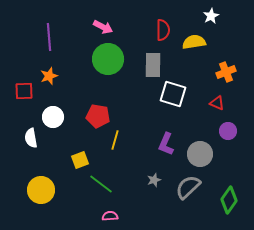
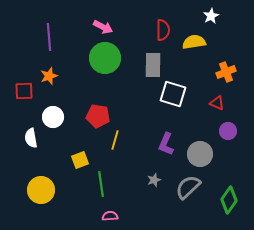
green circle: moved 3 px left, 1 px up
green line: rotated 45 degrees clockwise
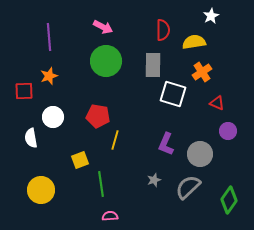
green circle: moved 1 px right, 3 px down
orange cross: moved 24 px left; rotated 12 degrees counterclockwise
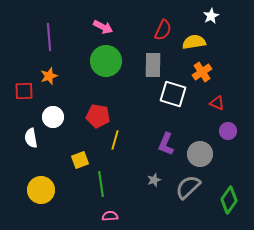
red semicircle: rotated 25 degrees clockwise
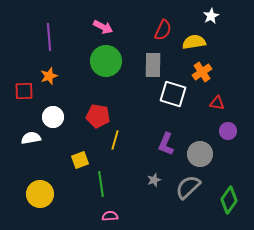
red triangle: rotated 14 degrees counterclockwise
white semicircle: rotated 90 degrees clockwise
yellow circle: moved 1 px left, 4 px down
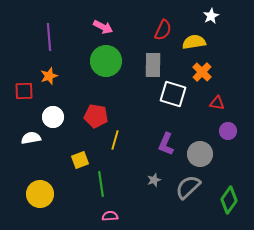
orange cross: rotated 12 degrees counterclockwise
red pentagon: moved 2 px left
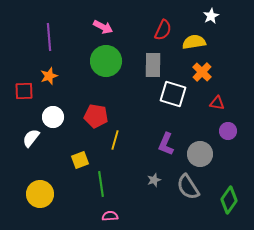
white semicircle: rotated 42 degrees counterclockwise
gray semicircle: rotated 80 degrees counterclockwise
